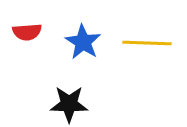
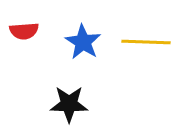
red semicircle: moved 3 px left, 1 px up
yellow line: moved 1 px left, 1 px up
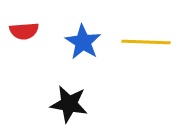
black star: rotated 9 degrees clockwise
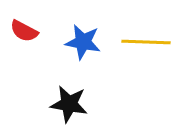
red semicircle: rotated 32 degrees clockwise
blue star: rotated 21 degrees counterclockwise
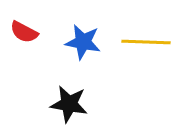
red semicircle: moved 1 px down
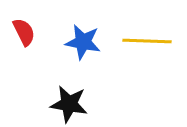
red semicircle: rotated 144 degrees counterclockwise
yellow line: moved 1 px right, 1 px up
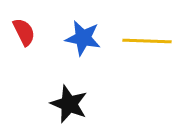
blue star: moved 4 px up
black star: rotated 12 degrees clockwise
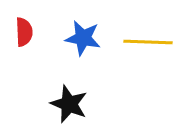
red semicircle: rotated 24 degrees clockwise
yellow line: moved 1 px right, 1 px down
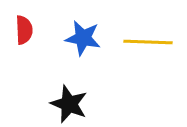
red semicircle: moved 2 px up
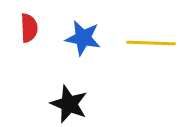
red semicircle: moved 5 px right, 2 px up
yellow line: moved 3 px right, 1 px down
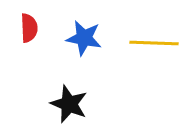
blue star: moved 1 px right
yellow line: moved 3 px right
